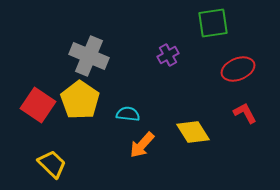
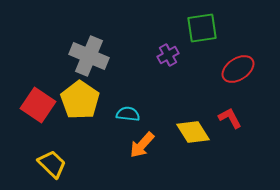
green square: moved 11 px left, 5 px down
red ellipse: rotated 12 degrees counterclockwise
red L-shape: moved 15 px left, 5 px down
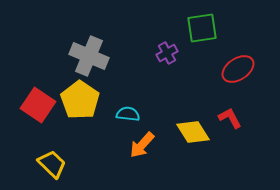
purple cross: moved 1 px left, 2 px up
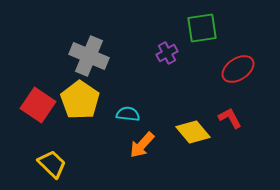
yellow diamond: rotated 8 degrees counterclockwise
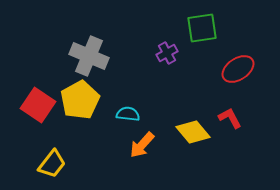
yellow pentagon: rotated 9 degrees clockwise
yellow trapezoid: rotated 84 degrees clockwise
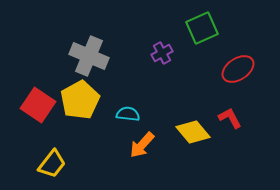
green square: rotated 16 degrees counterclockwise
purple cross: moved 5 px left
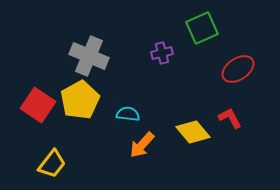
purple cross: rotated 15 degrees clockwise
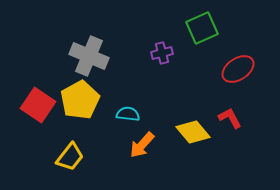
yellow trapezoid: moved 18 px right, 7 px up
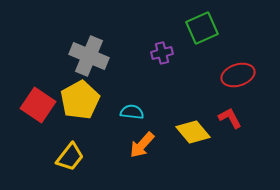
red ellipse: moved 6 px down; rotated 16 degrees clockwise
cyan semicircle: moved 4 px right, 2 px up
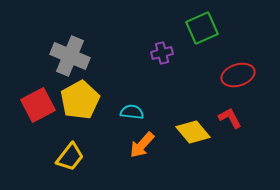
gray cross: moved 19 px left
red square: rotated 28 degrees clockwise
